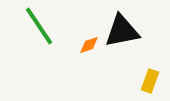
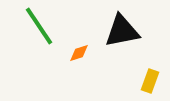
orange diamond: moved 10 px left, 8 px down
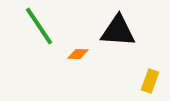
black triangle: moved 4 px left; rotated 15 degrees clockwise
orange diamond: moved 1 px left, 1 px down; rotated 20 degrees clockwise
